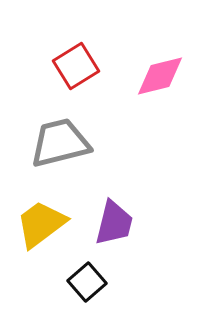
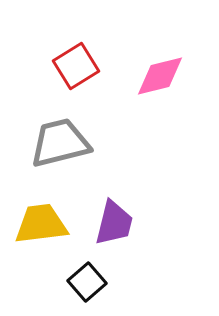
yellow trapezoid: rotated 30 degrees clockwise
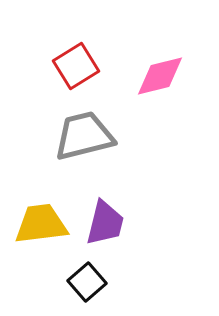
gray trapezoid: moved 24 px right, 7 px up
purple trapezoid: moved 9 px left
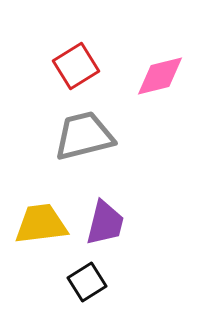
black square: rotated 9 degrees clockwise
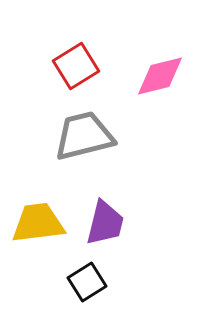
yellow trapezoid: moved 3 px left, 1 px up
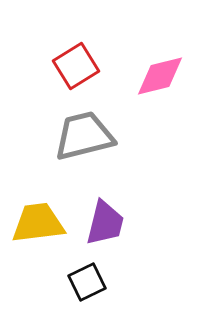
black square: rotated 6 degrees clockwise
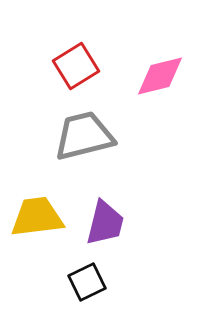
yellow trapezoid: moved 1 px left, 6 px up
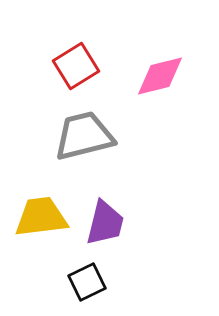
yellow trapezoid: moved 4 px right
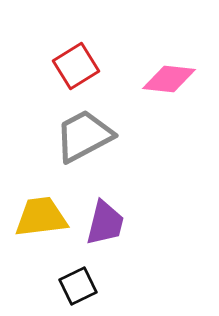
pink diamond: moved 9 px right, 3 px down; rotated 20 degrees clockwise
gray trapezoid: rotated 14 degrees counterclockwise
black square: moved 9 px left, 4 px down
